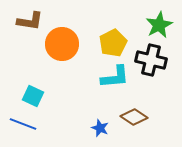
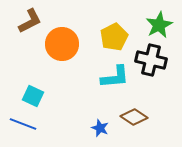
brown L-shape: rotated 36 degrees counterclockwise
yellow pentagon: moved 1 px right, 6 px up
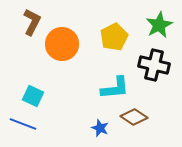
brown L-shape: moved 2 px right, 1 px down; rotated 36 degrees counterclockwise
black cross: moved 3 px right, 5 px down
cyan L-shape: moved 11 px down
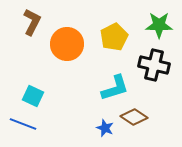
green star: rotated 28 degrees clockwise
orange circle: moved 5 px right
cyan L-shape: rotated 12 degrees counterclockwise
blue star: moved 5 px right
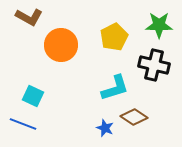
brown L-shape: moved 3 px left, 5 px up; rotated 92 degrees clockwise
orange circle: moved 6 px left, 1 px down
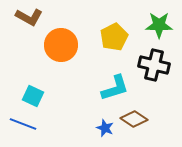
brown diamond: moved 2 px down
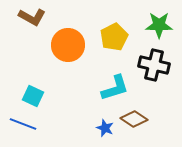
brown L-shape: moved 3 px right
orange circle: moved 7 px right
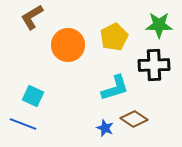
brown L-shape: rotated 120 degrees clockwise
black cross: rotated 16 degrees counterclockwise
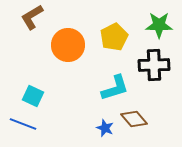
brown diamond: rotated 16 degrees clockwise
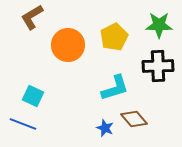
black cross: moved 4 px right, 1 px down
